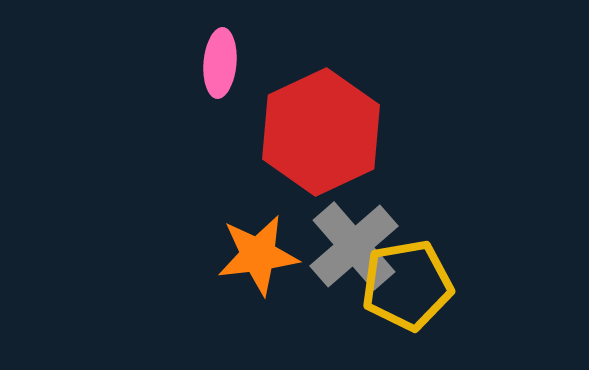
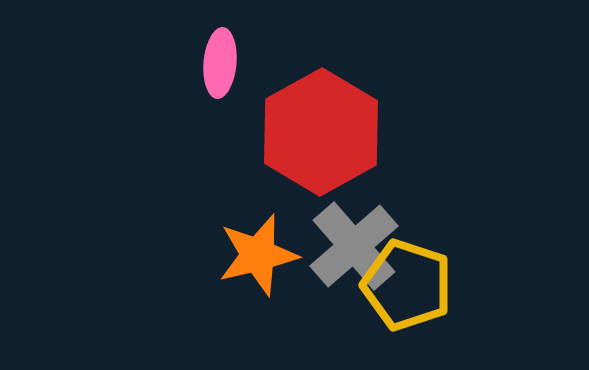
red hexagon: rotated 4 degrees counterclockwise
orange star: rotated 6 degrees counterclockwise
yellow pentagon: rotated 28 degrees clockwise
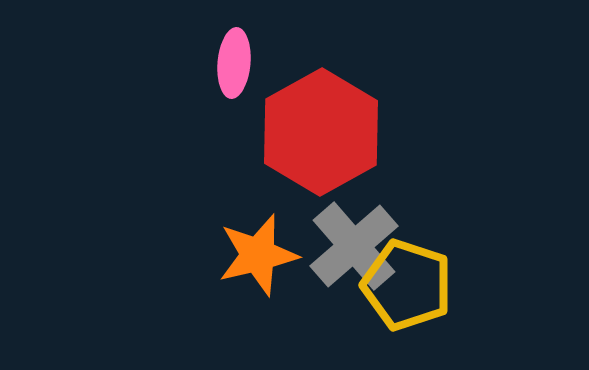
pink ellipse: moved 14 px right
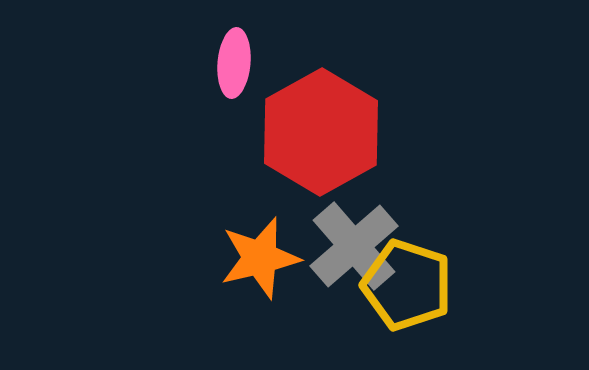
orange star: moved 2 px right, 3 px down
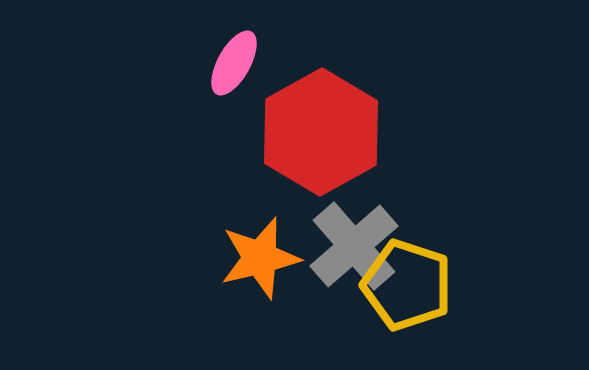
pink ellipse: rotated 24 degrees clockwise
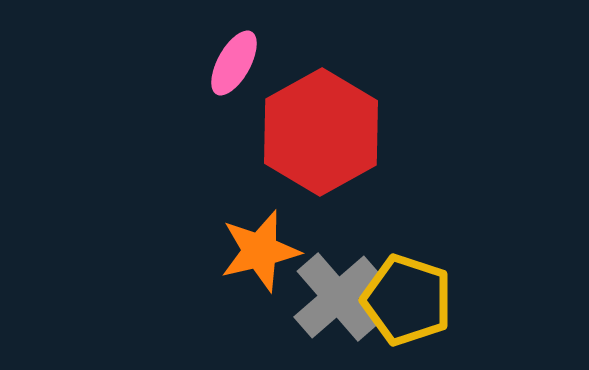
gray cross: moved 16 px left, 51 px down
orange star: moved 7 px up
yellow pentagon: moved 15 px down
